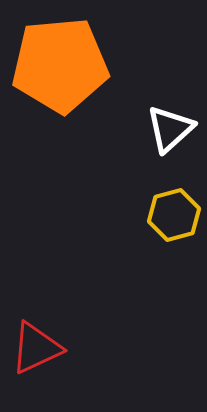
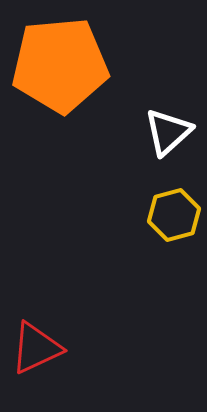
white triangle: moved 2 px left, 3 px down
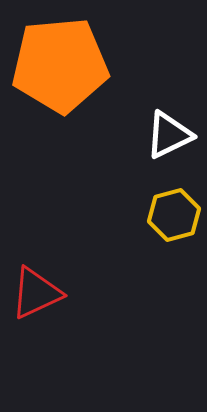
white triangle: moved 1 px right, 3 px down; rotated 16 degrees clockwise
red triangle: moved 55 px up
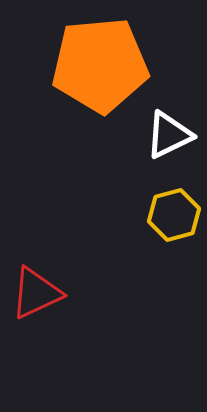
orange pentagon: moved 40 px right
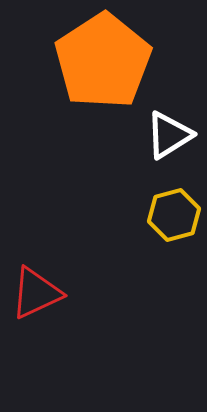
orange pentagon: moved 3 px right, 4 px up; rotated 28 degrees counterclockwise
white triangle: rotated 6 degrees counterclockwise
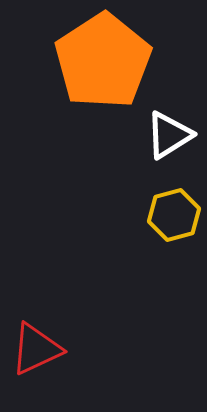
red triangle: moved 56 px down
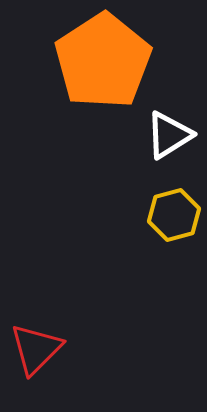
red triangle: rotated 20 degrees counterclockwise
